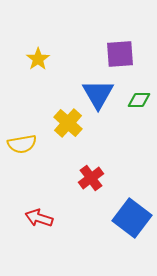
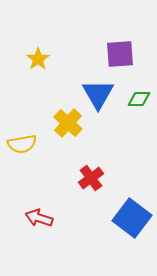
green diamond: moved 1 px up
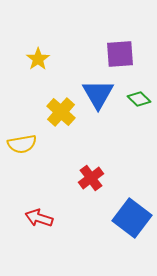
green diamond: rotated 45 degrees clockwise
yellow cross: moved 7 px left, 11 px up
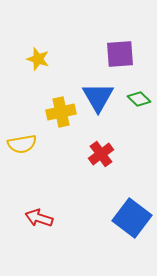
yellow star: rotated 20 degrees counterclockwise
blue triangle: moved 3 px down
yellow cross: rotated 36 degrees clockwise
red cross: moved 10 px right, 24 px up
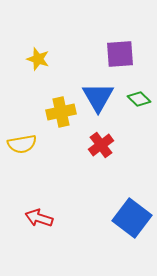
red cross: moved 9 px up
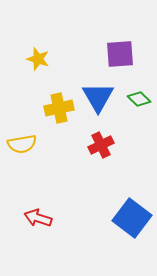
yellow cross: moved 2 px left, 4 px up
red cross: rotated 10 degrees clockwise
red arrow: moved 1 px left
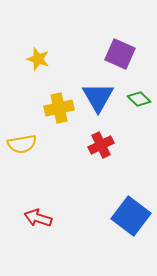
purple square: rotated 28 degrees clockwise
blue square: moved 1 px left, 2 px up
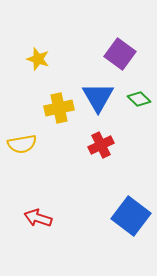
purple square: rotated 12 degrees clockwise
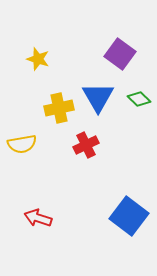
red cross: moved 15 px left
blue square: moved 2 px left
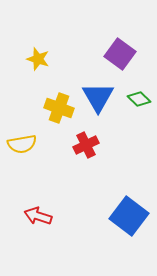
yellow cross: rotated 32 degrees clockwise
red arrow: moved 2 px up
